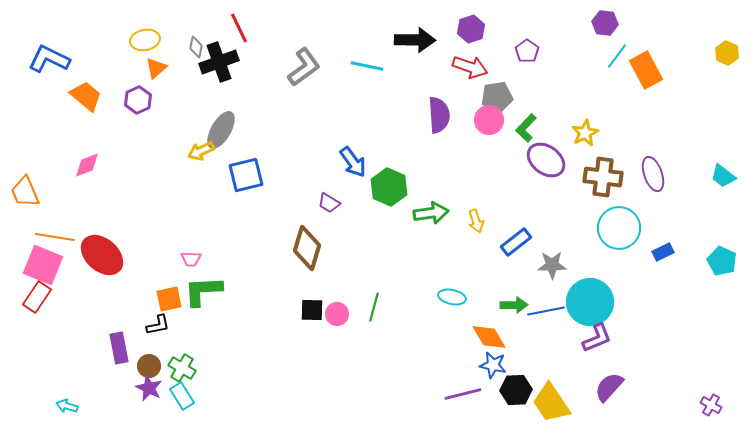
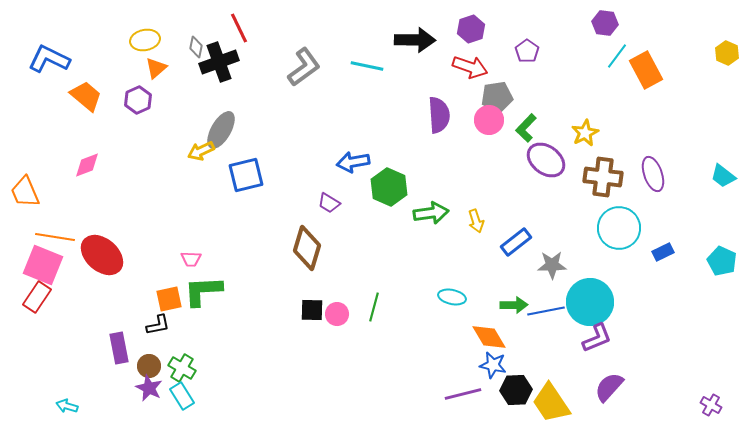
blue arrow at (353, 162): rotated 116 degrees clockwise
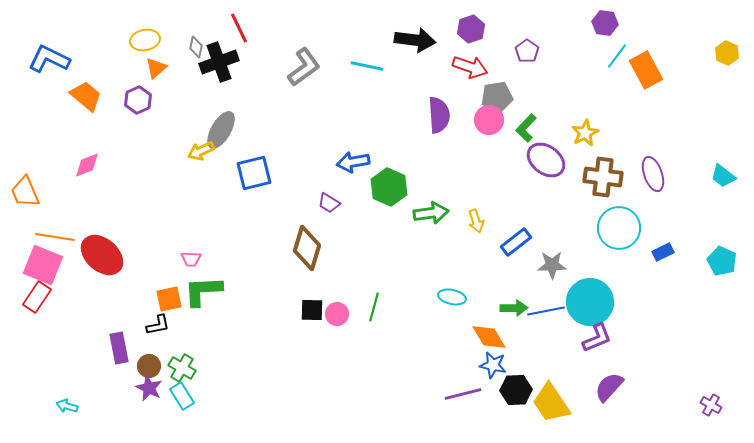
black arrow at (415, 40): rotated 6 degrees clockwise
blue square at (246, 175): moved 8 px right, 2 px up
green arrow at (514, 305): moved 3 px down
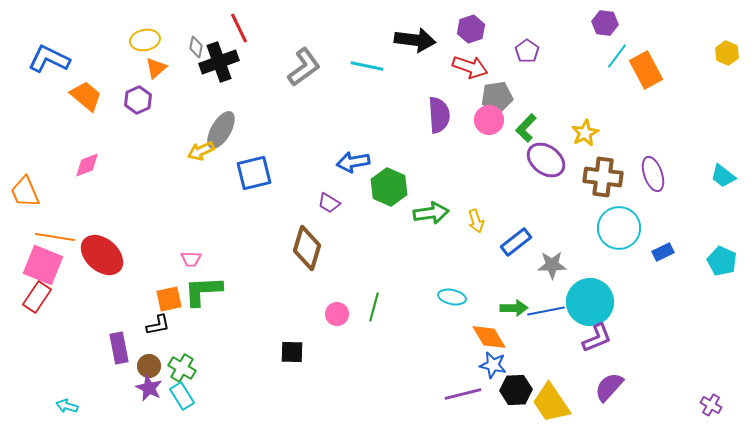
black square at (312, 310): moved 20 px left, 42 px down
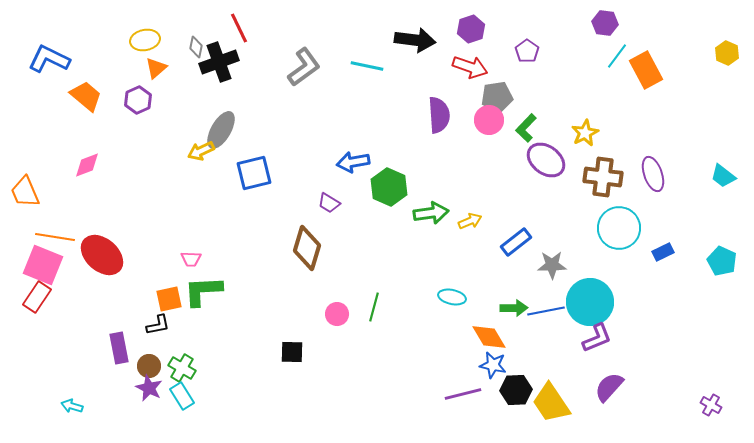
yellow arrow at (476, 221): moved 6 px left; rotated 95 degrees counterclockwise
cyan arrow at (67, 406): moved 5 px right
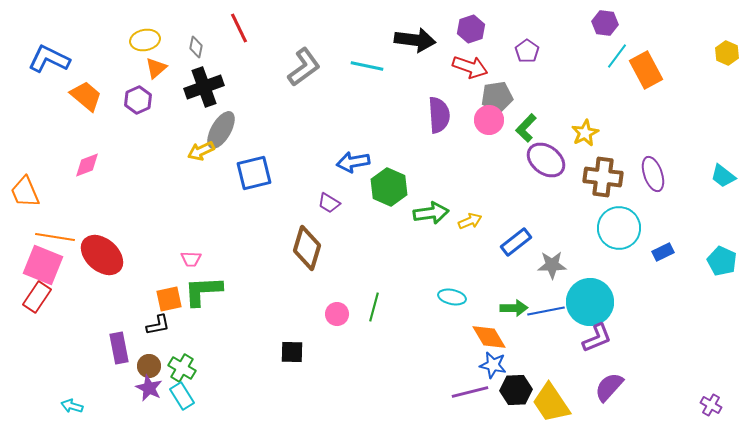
black cross at (219, 62): moved 15 px left, 25 px down
purple line at (463, 394): moved 7 px right, 2 px up
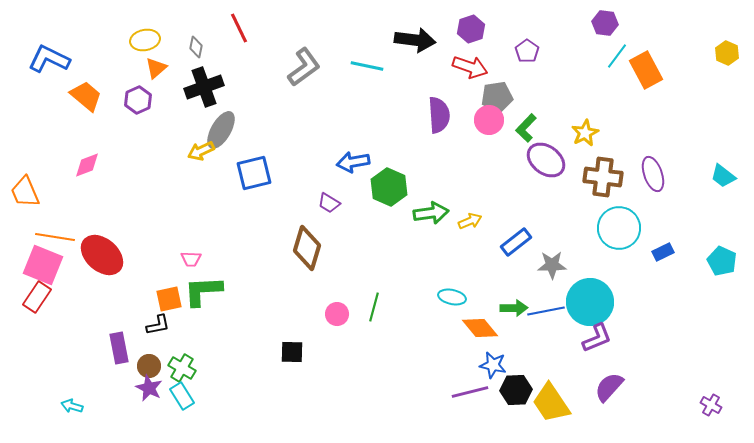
orange diamond at (489, 337): moved 9 px left, 9 px up; rotated 9 degrees counterclockwise
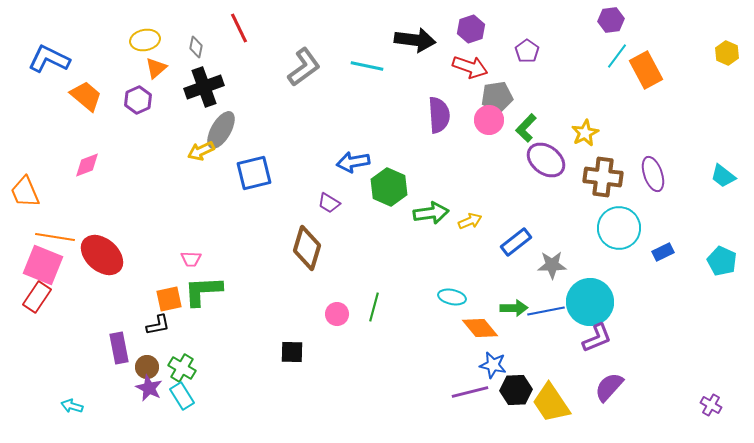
purple hexagon at (605, 23): moved 6 px right, 3 px up; rotated 15 degrees counterclockwise
brown circle at (149, 366): moved 2 px left, 1 px down
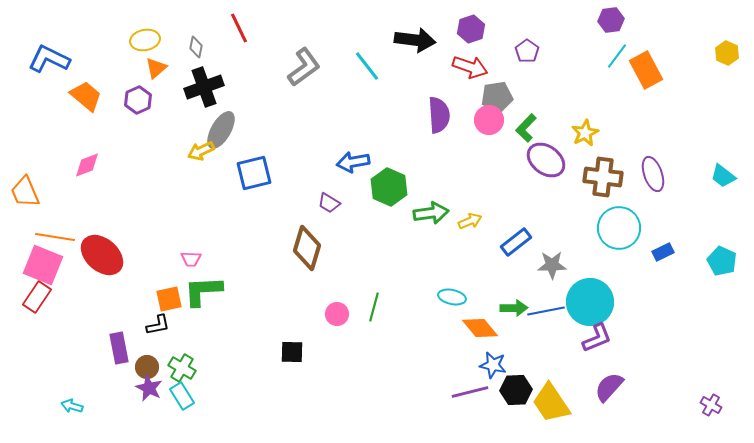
cyan line at (367, 66): rotated 40 degrees clockwise
